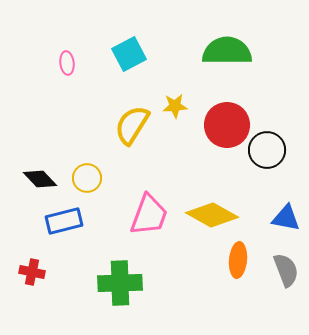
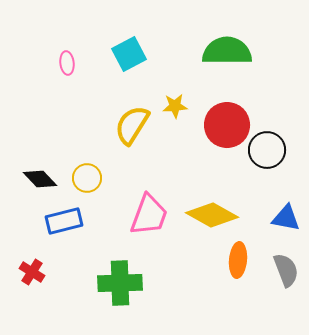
red cross: rotated 20 degrees clockwise
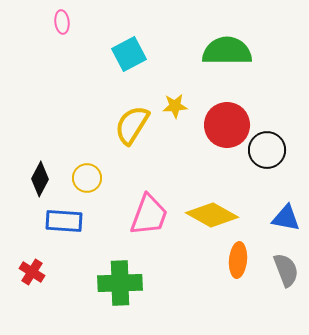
pink ellipse: moved 5 px left, 41 px up
black diamond: rotated 72 degrees clockwise
blue rectangle: rotated 18 degrees clockwise
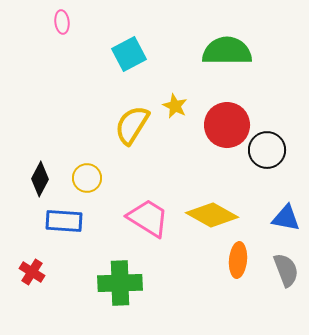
yellow star: rotated 30 degrees clockwise
pink trapezoid: moved 1 px left, 3 px down; rotated 78 degrees counterclockwise
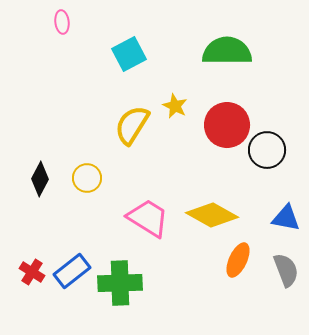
blue rectangle: moved 8 px right, 50 px down; rotated 42 degrees counterclockwise
orange ellipse: rotated 20 degrees clockwise
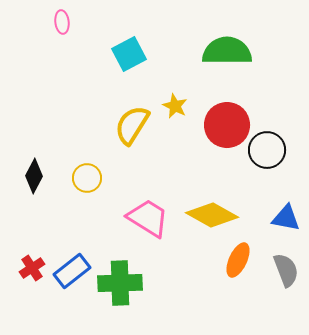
black diamond: moved 6 px left, 3 px up
red cross: moved 4 px up; rotated 25 degrees clockwise
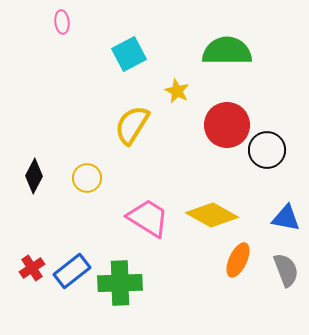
yellow star: moved 2 px right, 15 px up
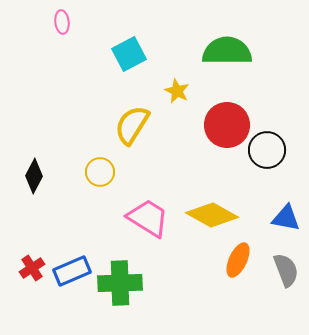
yellow circle: moved 13 px right, 6 px up
blue rectangle: rotated 15 degrees clockwise
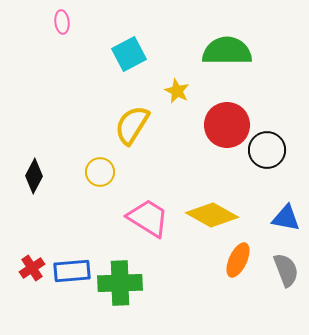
blue rectangle: rotated 18 degrees clockwise
